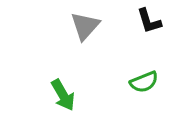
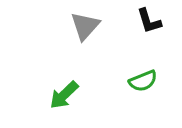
green semicircle: moved 1 px left, 1 px up
green arrow: moved 1 px right; rotated 76 degrees clockwise
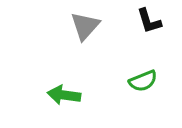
green arrow: rotated 52 degrees clockwise
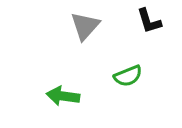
green semicircle: moved 15 px left, 5 px up
green arrow: moved 1 px left, 1 px down
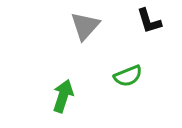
green arrow: rotated 100 degrees clockwise
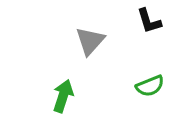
gray triangle: moved 5 px right, 15 px down
green semicircle: moved 22 px right, 10 px down
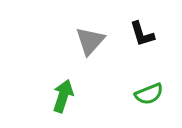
black L-shape: moved 7 px left, 13 px down
green semicircle: moved 1 px left, 8 px down
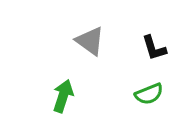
black L-shape: moved 12 px right, 14 px down
gray triangle: rotated 36 degrees counterclockwise
